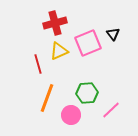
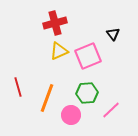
pink square: moved 13 px down
red line: moved 20 px left, 23 px down
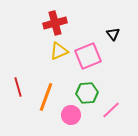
orange line: moved 1 px left, 1 px up
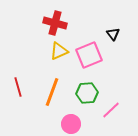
red cross: rotated 30 degrees clockwise
pink square: moved 1 px right, 1 px up
orange line: moved 6 px right, 5 px up
pink circle: moved 9 px down
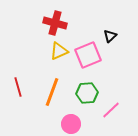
black triangle: moved 3 px left, 2 px down; rotated 24 degrees clockwise
pink square: moved 1 px left
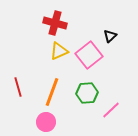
pink square: moved 1 px right; rotated 16 degrees counterclockwise
pink circle: moved 25 px left, 2 px up
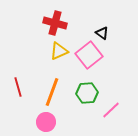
black triangle: moved 8 px left, 3 px up; rotated 40 degrees counterclockwise
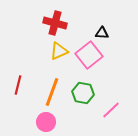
black triangle: rotated 32 degrees counterclockwise
red line: moved 2 px up; rotated 30 degrees clockwise
green hexagon: moved 4 px left; rotated 15 degrees clockwise
